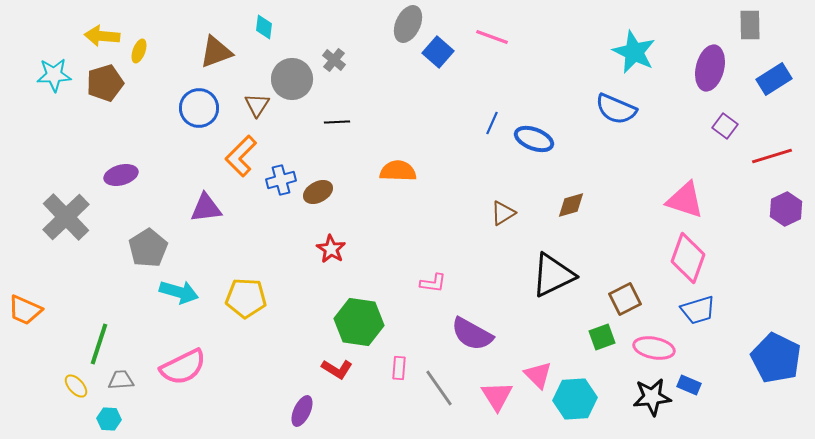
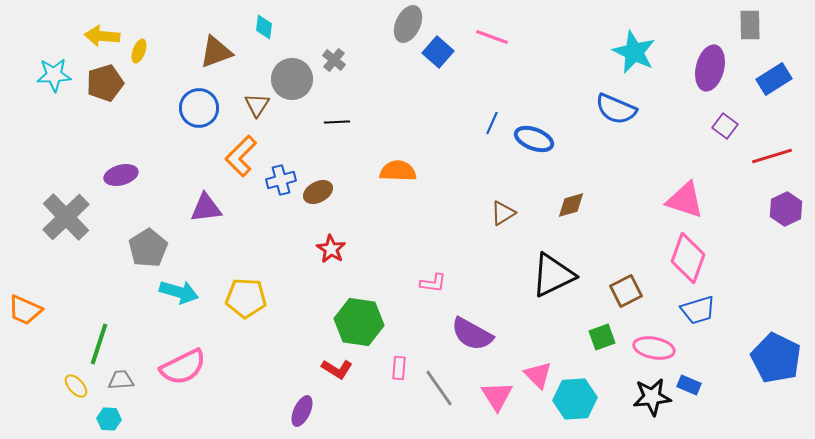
brown square at (625, 299): moved 1 px right, 8 px up
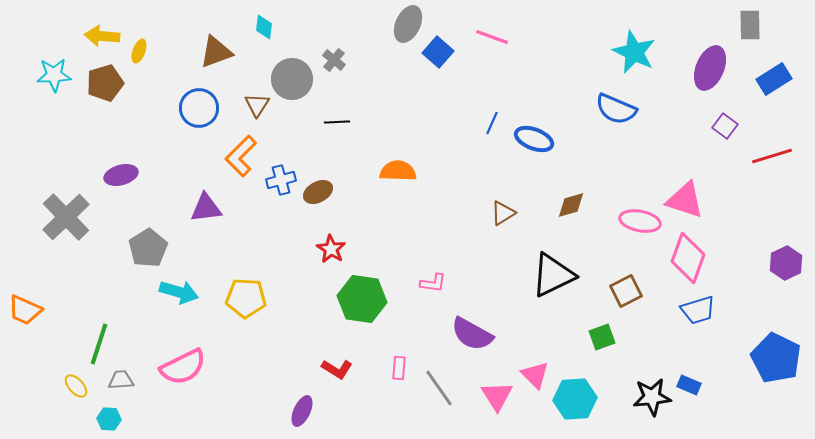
purple ellipse at (710, 68): rotated 9 degrees clockwise
purple hexagon at (786, 209): moved 54 px down
green hexagon at (359, 322): moved 3 px right, 23 px up
pink ellipse at (654, 348): moved 14 px left, 127 px up
pink triangle at (538, 375): moved 3 px left
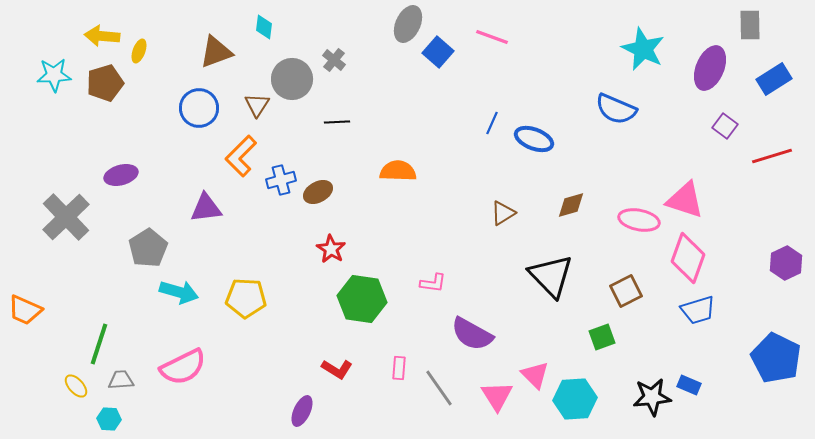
cyan star at (634, 52): moved 9 px right, 3 px up
pink ellipse at (640, 221): moved 1 px left, 1 px up
black triangle at (553, 275): moved 2 px left, 1 px down; rotated 48 degrees counterclockwise
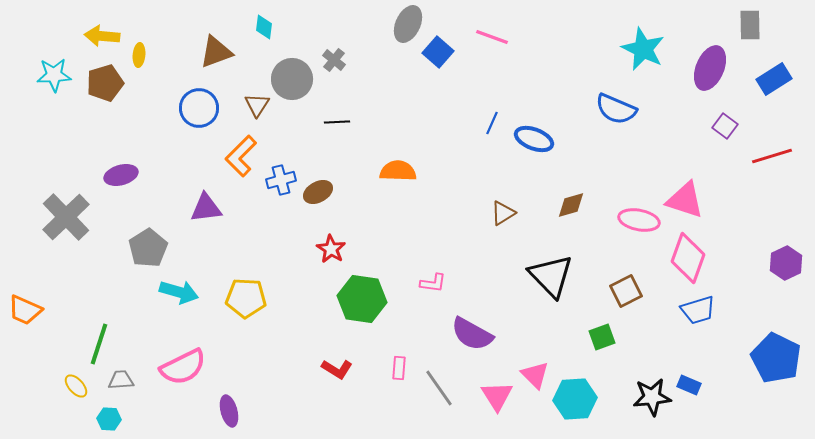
yellow ellipse at (139, 51): moved 4 px down; rotated 15 degrees counterclockwise
purple ellipse at (302, 411): moved 73 px left; rotated 40 degrees counterclockwise
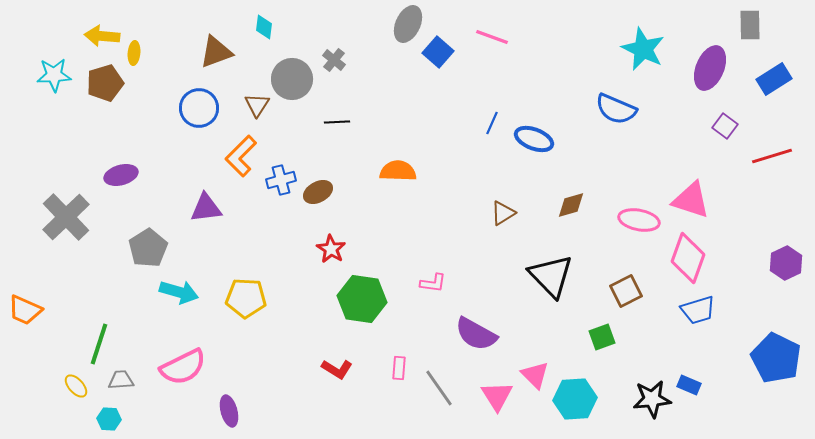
yellow ellipse at (139, 55): moved 5 px left, 2 px up
pink triangle at (685, 200): moved 6 px right
purple semicircle at (472, 334): moved 4 px right
black star at (652, 397): moved 2 px down
